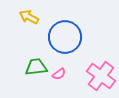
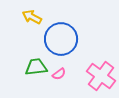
yellow arrow: moved 3 px right
blue circle: moved 4 px left, 2 px down
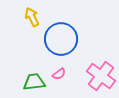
yellow arrow: rotated 36 degrees clockwise
green trapezoid: moved 2 px left, 15 px down
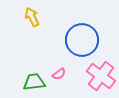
blue circle: moved 21 px right, 1 px down
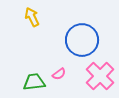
pink cross: moved 1 px left; rotated 8 degrees clockwise
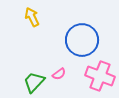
pink cross: rotated 24 degrees counterclockwise
green trapezoid: rotated 40 degrees counterclockwise
